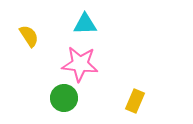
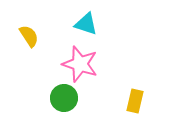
cyan triangle: moved 1 px right; rotated 20 degrees clockwise
pink star: rotated 12 degrees clockwise
yellow rectangle: rotated 10 degrees counterclockwise
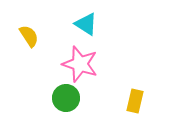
cyan triangle: rotated 15 degrees clockwise
green circle: moved 2 px right
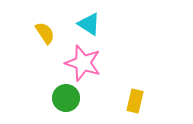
cyan triangle: moved 3 px right
yellow semicircle: moved 16 px right, 3 px up
pink star: moved 3 px right, 1 px up
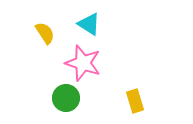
yellow rectangle: rotated 30 degrees counterclockwise
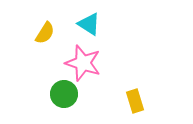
yellow semicircle: rotated 65 degrees clockwise
green circle: moved 2 px left, 4 px up
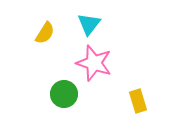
cyan triangle: rotated 35 degrees clockwise
pink star: moved 11 px right
yellow rectangle: moved 3 px right
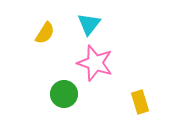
pink star: moved 1 px right
yellow rectangle: moved 2 px right, 1 px down
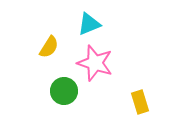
cyan triangle: rotated 30 degrees clockwise
yellow semicircle: moved 4 px right, 14 px down
green circle: moved 3 px up
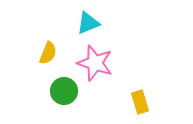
cyan triangle: moved 1 px left, 1 px up
yellow semicircle: moved 1 px left, 6 px down; rotated 10 degrees counterclockwise
